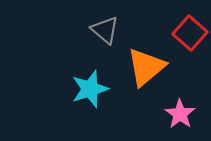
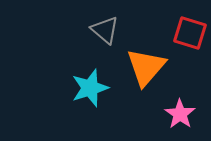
red square: rotated 24 degrees counterclockwise
orange triangle: rotated 9 degrees counterclockwise
cyan star: moved 1 px up
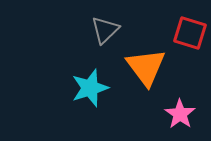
gray triangle: rotated 36 degrees clockwise
orange triangle: rotated 18 degrees counterclockwise
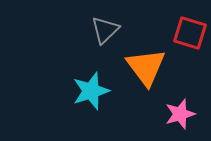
cyan star: moved 1 px right, 3 px down
pink star: rotated 20 degrees clockwise
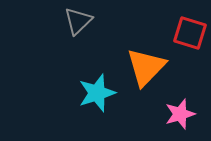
gray triangle: moved 27 px left, 9 px up
orange triangle: rotated 21 degrees clockwise
cyan star: moved 6 px right, 2 px down
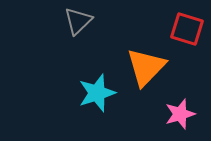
red square: moved 3 px left, 4 px up
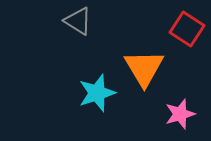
gray triangle: rotated 44 degrees counterclockwise
red square: rotated 16 degrees clockwise
orange triangle: moved 2 px left, 1 px down; rotated 15 degrees counterclockwise
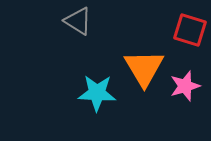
red square: moved 3 px right, 1 px down; rotated 16 degrees counterclockwise
cyan star: rotated 21 degrees clockwise
pink star: moved 5 px right, 28 px up
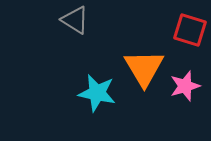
gray triangle: moved 3 px left, 1 px up
cyan star: rotated 9 degrees clockwise
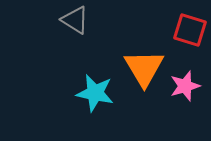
cyan star: moved 2 px left
